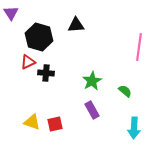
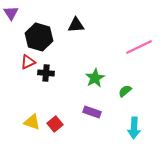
pink line: rotated 56 degrees clockwise
green star: moved 3 px right, 3 px up
green semicircle: rotated 80 degrees counterclockwise
purple rectangle: moved 2 px down; rotated 42 degrees counterclockwise
red square: rotated 28 degrees counterclockwise
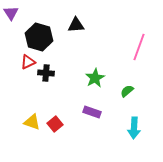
pink line: rotated 44 degrees counterclockwise
green semicircle: moved 2 px right
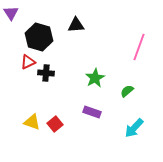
cyan arrow: rotated 40 degrees clockwise
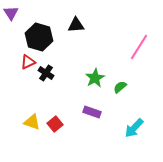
pink line: rotated 12 degrees clockwise
black cross: rotated 28 degrees clockwise
green semicircle: moved 7 px left, 4 px up
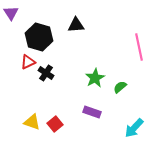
pink line: rotated 44 degrees counterclockwise
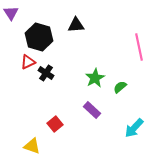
purple rectangle: moved 2 px up; rotated 24 degrees clockwise
yellow triangle: moved 24 px down
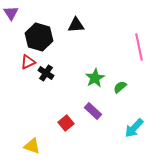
purple rectangle: moved 1 px right, 1 px down
red square: moved 11 px right, 1 px up
